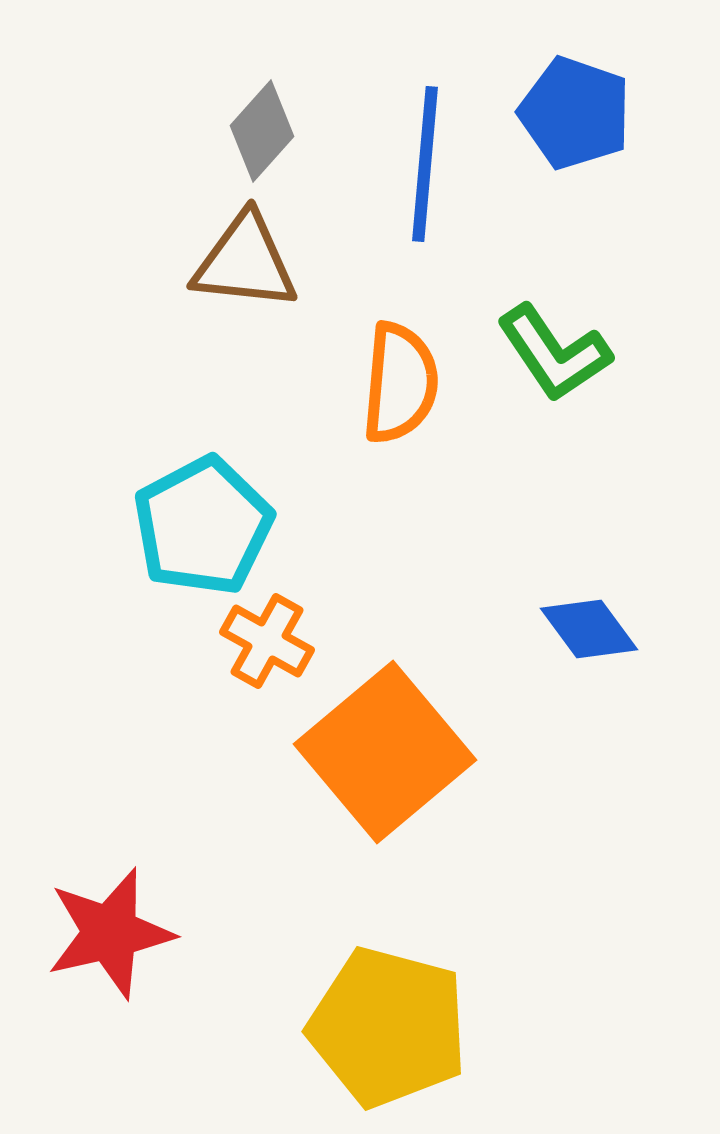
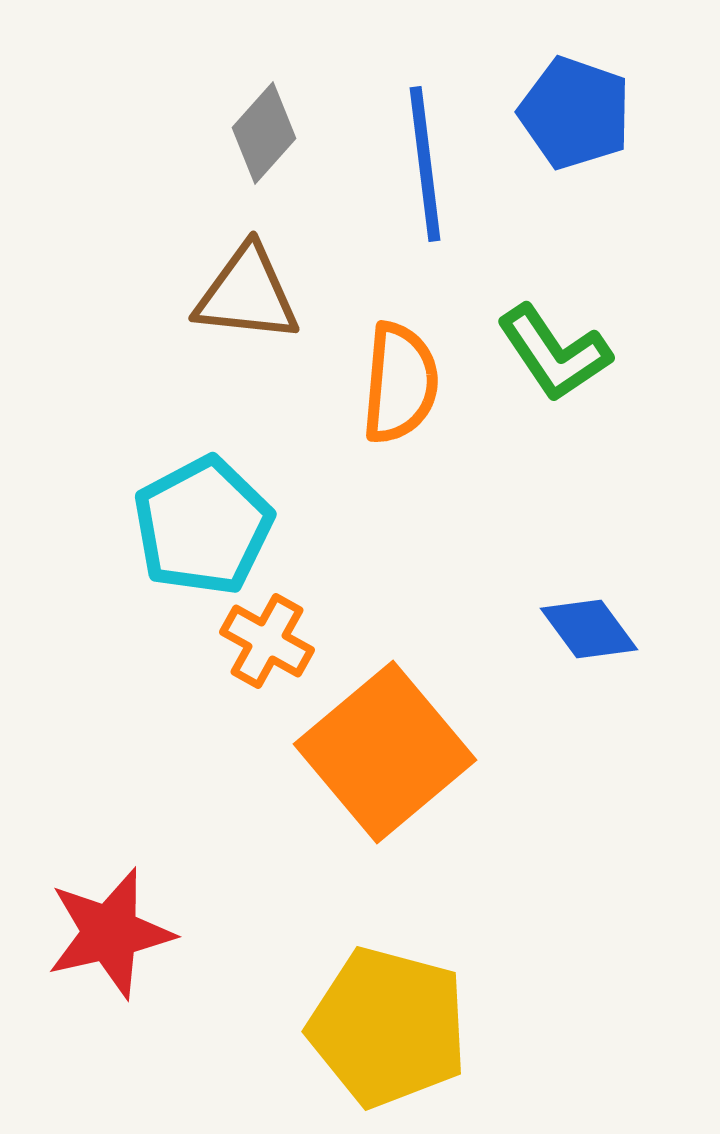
gray diamond: moved 2 px right, 2 px down
blue line: rotated 12 degrees counterclockwise
brown triangle: moved 2 px right, 32 px down
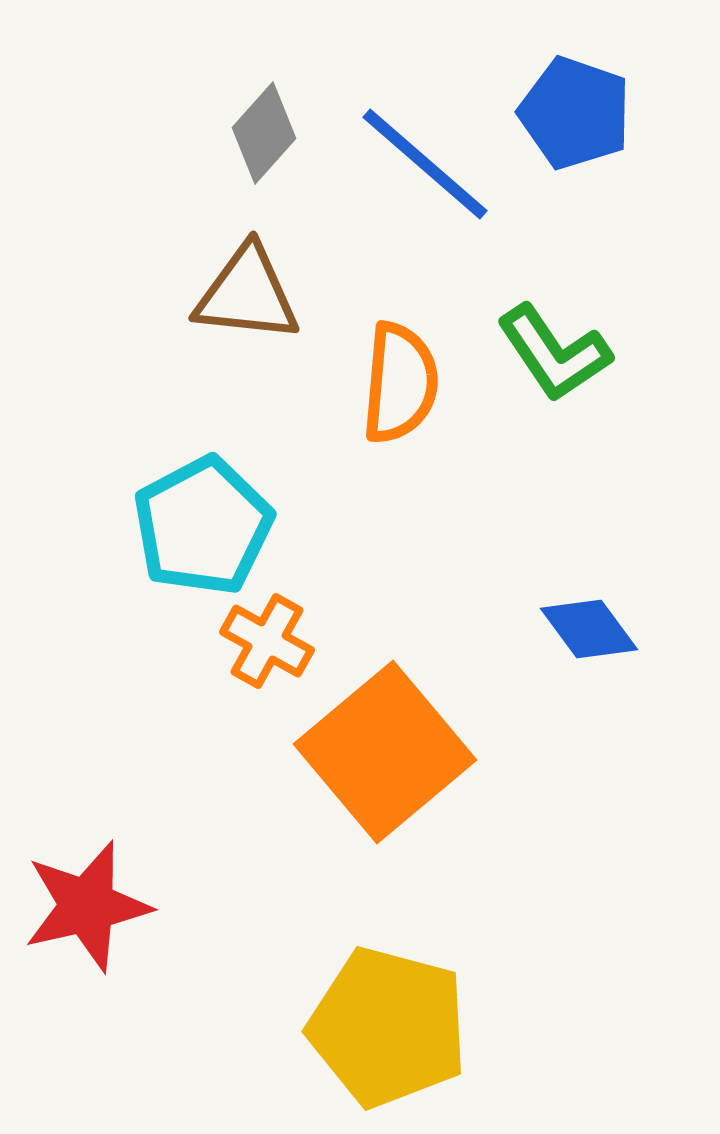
blue line: rotated 42 degrees counterclockwise
red star: moved 23 px left, 27 px up
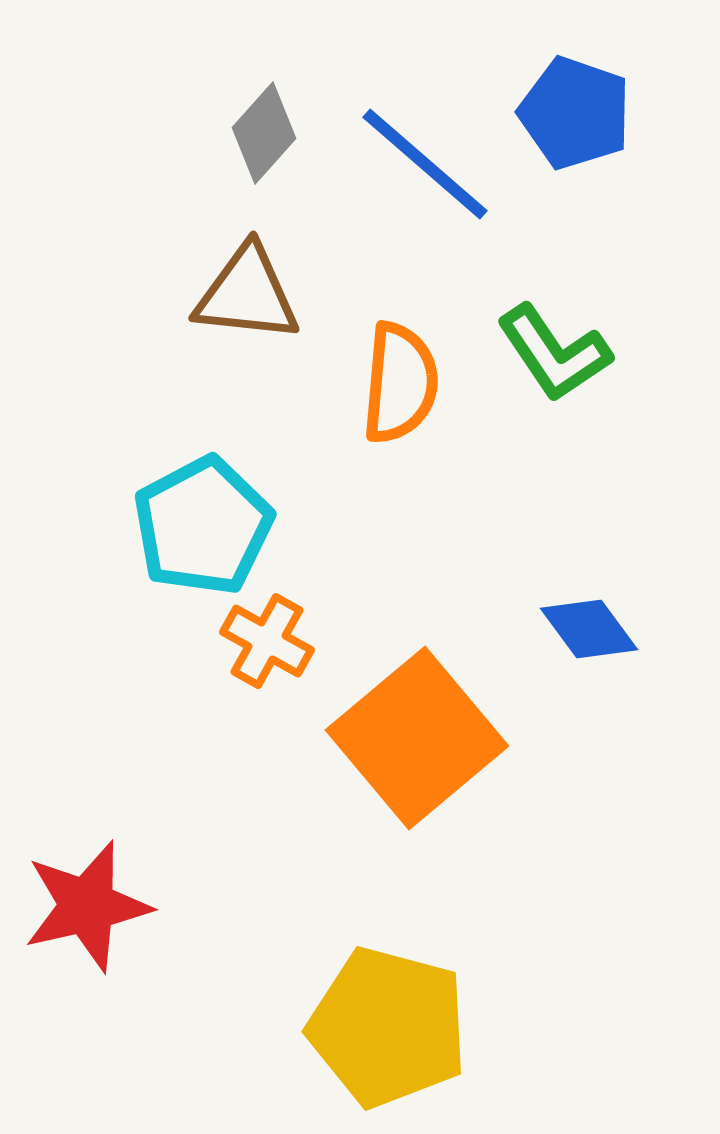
orange square: moved 32 px right, 14 px up
